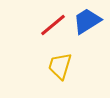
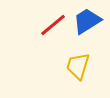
yellow trapezoid: moved 18 px right
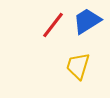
red line: rotated 12 degrees counterclockwise
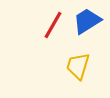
red line: rotated 8 degrees counterclockwise
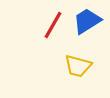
yellow trapezoid: rotated 92 degrees counterclockwise
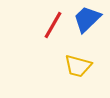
blue trapezoid: moved 2 px up; rotated 12 degrees counterclockwise
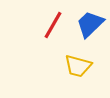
blue trapezoid: moved 3 px right, 5 px down
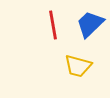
red line: rotated 40 degrees counterclockwise
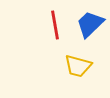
red line: moved 2 px right
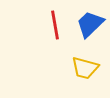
yellow trapezoid: moved 7 px right, 2 px down
